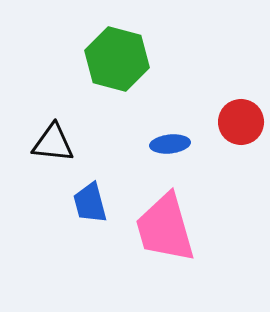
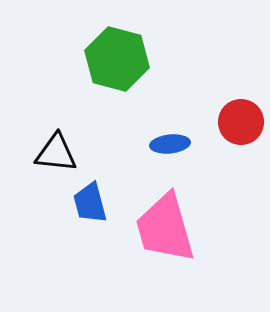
black triangle: moved 3 px right, 10 px down
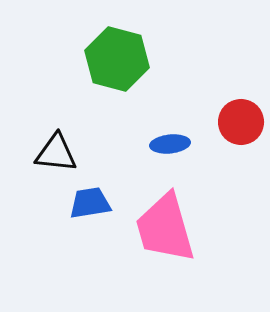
blue trapezoid: rotated 96 degrees clockwise
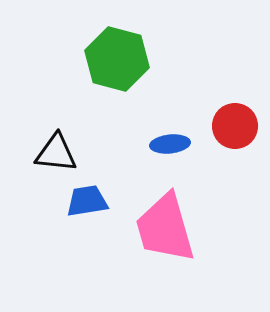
red circle: moved 6 px left, 4 px down
blue trapezoid: moved 3 px left, 2 px up
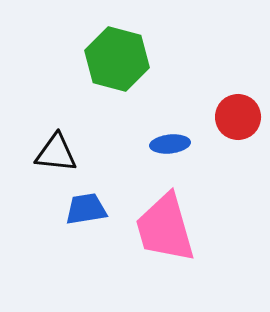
red circle: moved 3 px right, 9 px up
blue trapezoid: moved 1 px left, 8 px down
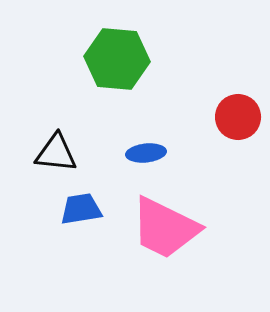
green hexagon: rotated 10 degrees counterclockwise
blue ellipse: moved 24 px left, 9 px down
blue trapezoid: moved 5 px left
pink trapezoid: rotated 48 degrees counterclockwise
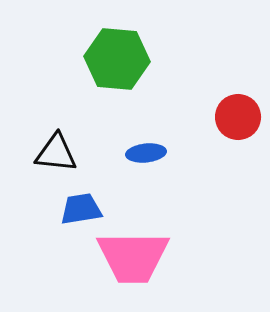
pink trapezoid: moved 32 px left, 29 px down; rotated 26 degrees counterclockwise
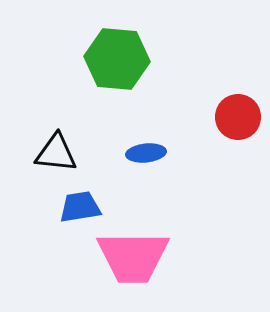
blue trapezoid: moved 1 px left, 2 px up
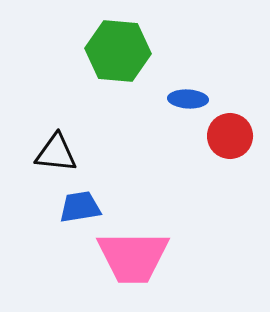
green hexagon: moved 1 px right, 8 px up
red circle: moved 8 px left, 19 px down
blue ellipse: moved 42 px right, 54 px up; rotated 9 degrees clockwise
